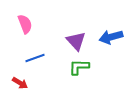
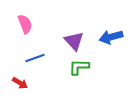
purple triangle: moved 2 px left
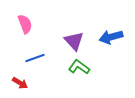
green L-shape: rotated 35 degrees clockwise
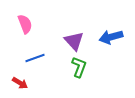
green L-shape: rotated 75 degrees clockwise
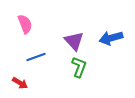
blue arrow: moved 1 px down
blue line: moved 1 px right, 1 px up
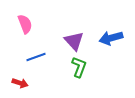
red arrow: rotated 14 degrees counterclockwise
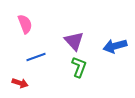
blue arrow: moved 4 px right, 8 px down
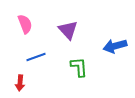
purple triangle: moved 6 px left, 11 px up
green L-shape: rotated 25 degrees counterclockwise
red arrow: rotated 77 degrees clockwise
